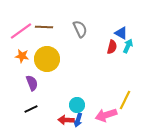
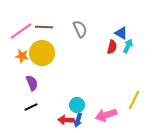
yellow circle: moved 5 px left, 6 px up
yellow line: moved 9 px right
black line: moved 2 px up
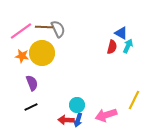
gray semicircle: moved 22 px left
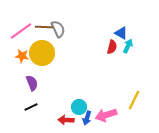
cyan circle: moved 2 px right, 2 px down
blue arrow: moved 9 px right, 2 px up
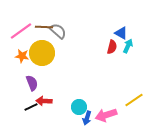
gray semicircle: moved 2 px down; rotated 24 degrees counterclockwise
yellow line: rotated 30 degrees clockwise
red arrow: moved 22 px left, 19 px up
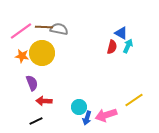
gray semicircle: moved 1 px right, 2 px up; rotated 30 degrees counterclockwise
black line: moved 5 px right, 14 px down
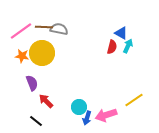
red arrow: moved 2 px right; rotated 42 degrees clockwise
black line: rotated 64 degrees clockwise
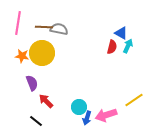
pink line: moved 3 px left, 8 px up; rotated 45 degrees counterclockwise
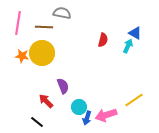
gray semicircle: moved 3 px right, 16 px up
blue triangle: moved 14 px right
red semicircle: moved 9 px left, 7 px up
purple semicircle: moved 31 px right, 3 px down
black line: moved 1 px right, 1 px down
